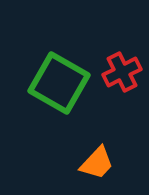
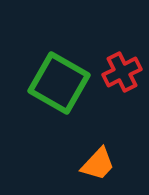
orange trapezoid: moved 1 px right, 1 px down
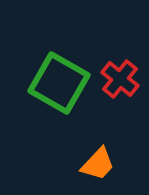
red cross: moved 2 px left, 7 px down; rotated 24 degrees counterclockwise
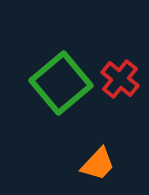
green square: moved 2 px right; rotated 20 degrees clockwise
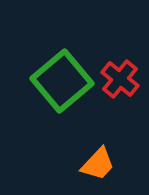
green square: moved 1 px right, 2 px up
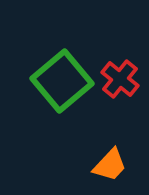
orange trapezoid: moved 12 px right, 1 px down
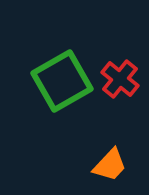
green square: rotated 10 degrees clockwise
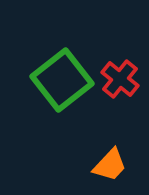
green square: moved 1 px up; rotated 8 degrees counterclockwise
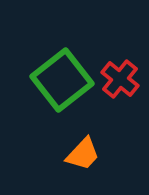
orange trapezoid: moved 27 px left, 11 px up
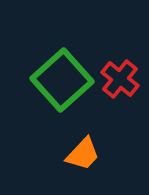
green square: rotated 4 degrees counterclockwise
